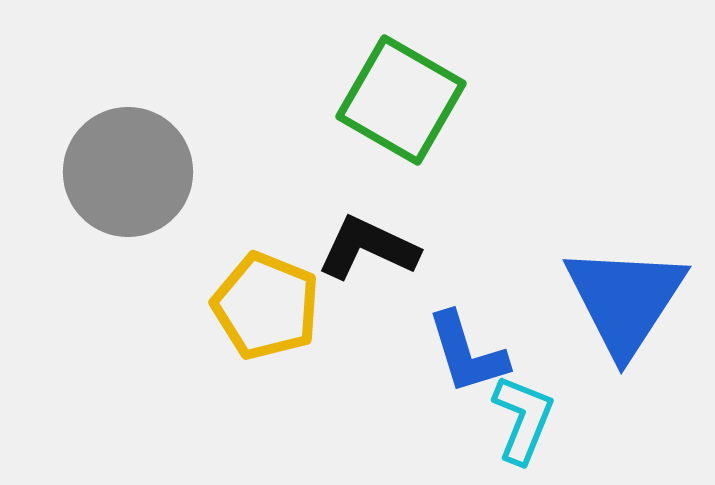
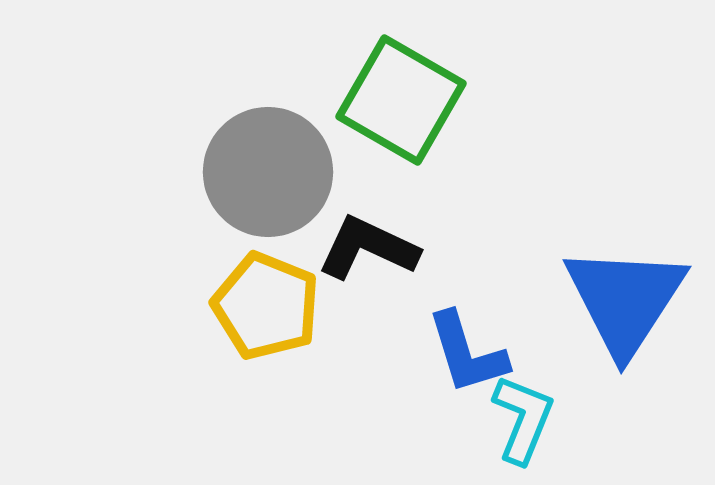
gray circle: moved 140 px right
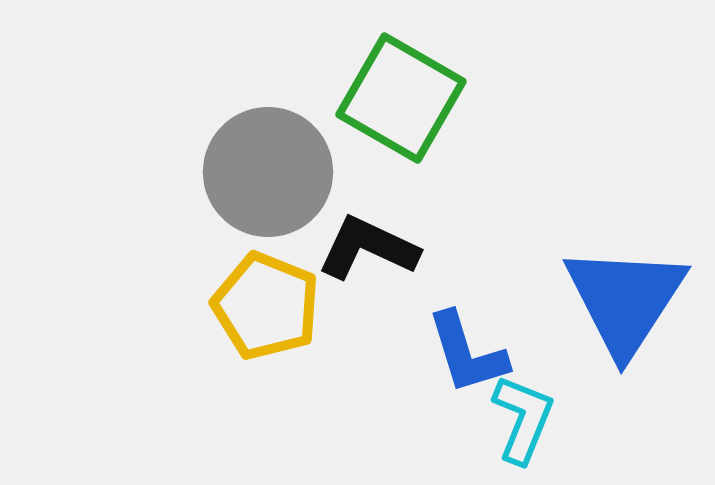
green square: moved 2 px up
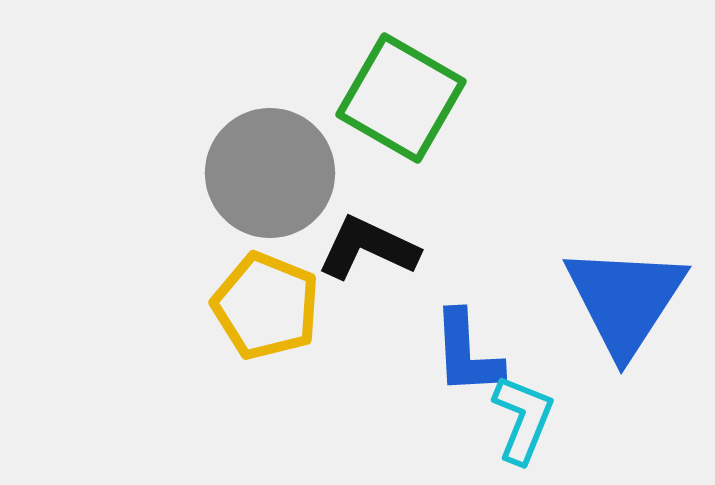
gray circle: moved 2 px right, 1 px down
blue L-shape: rotated 14 degrees clockwise
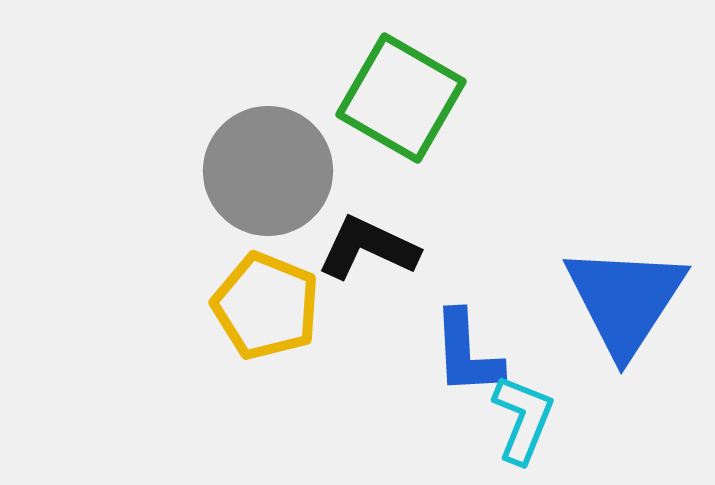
gray circle: moved 2 px left, 2 px up
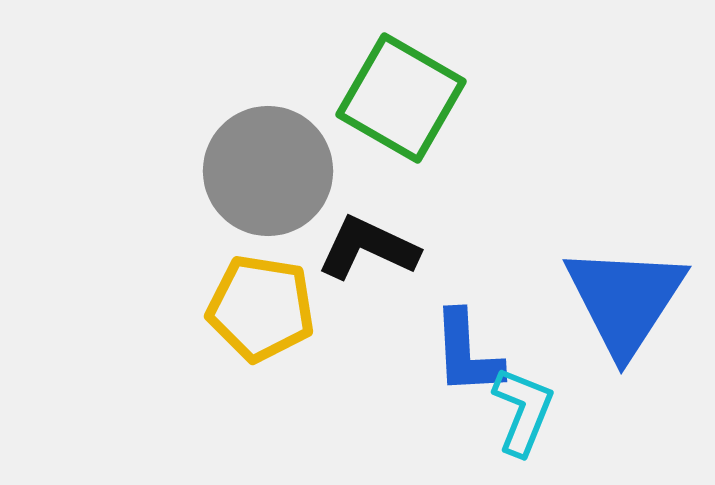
yellow pentagon: moved 5 px left, 2 px down; rotated 13 degrees counterclockwise
cyan L-shape: moved 8 px up
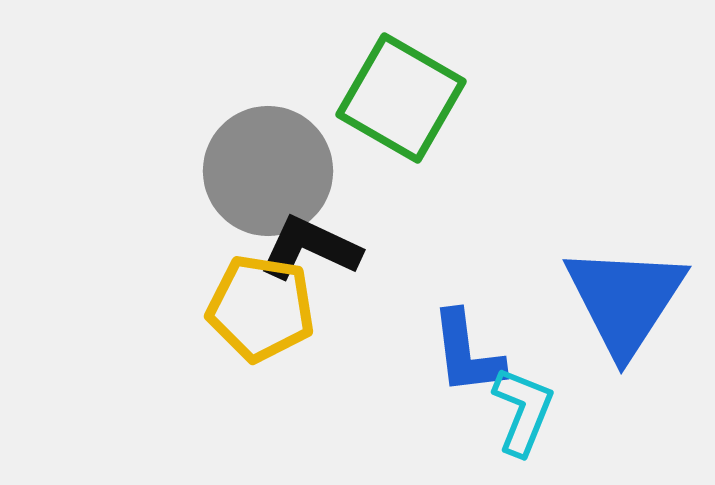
black L-shape: moved 58 px left
blue L-shape: rotated 4 degrees counterclockwise
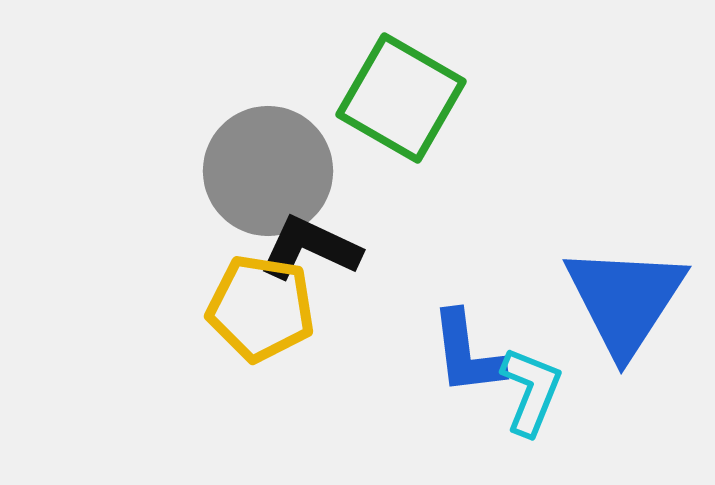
cyan L-shape: moved 8 px right, 20 px up
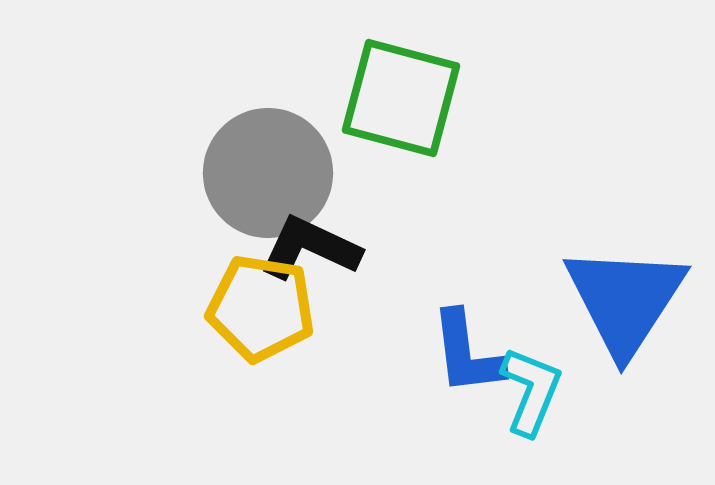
green square: rotated 15 degrees counterclockwise
gray circle: moved 2 px down
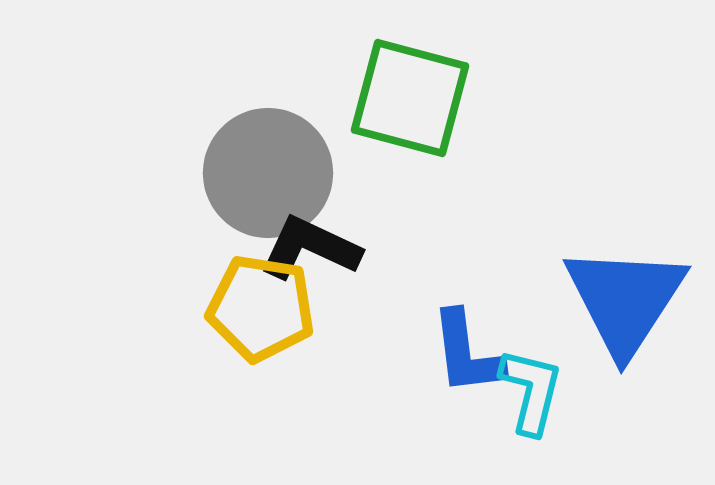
green square: moved 9 px right
cyan L-shape: rotated 8 degrees counterclockwise
